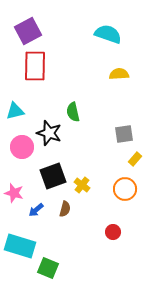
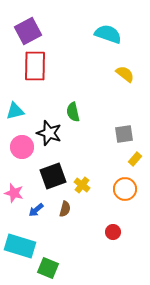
yellow semicircle: moved 6 px right; rotated 42 degrees clockwise
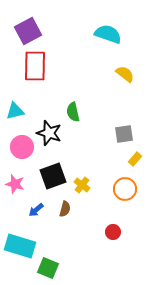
pink star: moved 1 px right, 9 px up
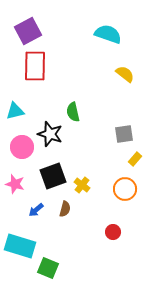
black star: moved 1 px right, 1 px down
